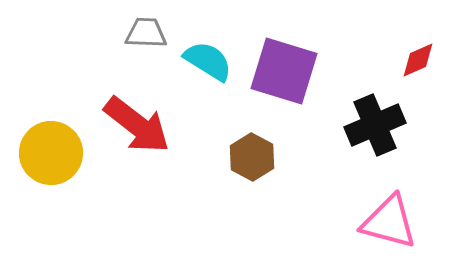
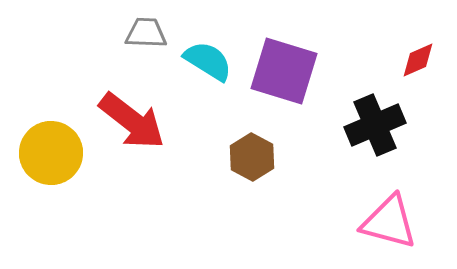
red arrow: moved 5 px left, 4 px up
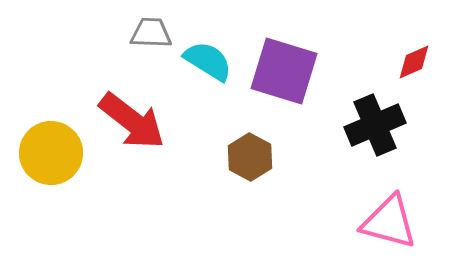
gray trapezoid: moved 5 px right
red diamond: moved 4 px left, 2 px down
brown hexagon: moved 2 px left
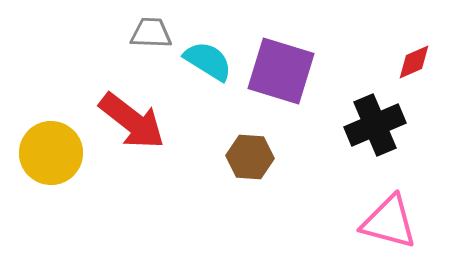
purple square: moved 3 px left
brown hexagon: rotated 24 degrees counterclockwise
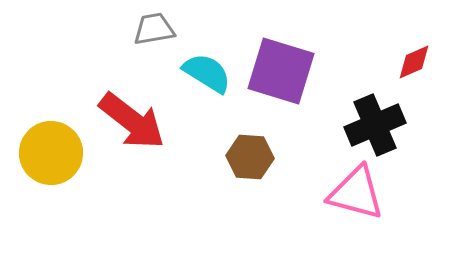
gray trapezoid: moved 3 px right, 4 px up; rotated 12 degrees counterclockwise
cyan semicircle: moved 1 px left, 12 px down
pink triangle: moved 33 px left, 29 px up
